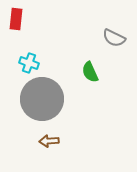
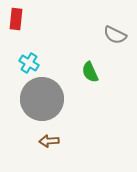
gray semicircle: moved 1 px right, 3 px up
cyan cross: rotated 12 degrees clockwise
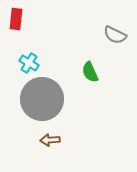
brown arrow: moved 1 px right, 1 px up
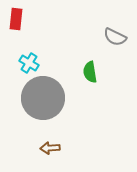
gray semicircle: moved 2 px down
green semicircle: rotated 15 degrees clockwise
gray circle: moved 1 px right, 1 px up
brown arrow: moved 8 px down
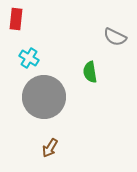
cyan cross: moved 5 px up
gray circle: moved 1 px right, 1 px up
brown arrow: rotated 54 degrees counterclockwise
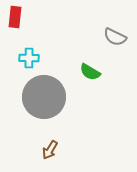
red rectangle: moved 1 px left, 2 px up
cyan cross: rotated 30 degrees counterclockwise
green semicircle: rotated 50 degrees counterclockwise
brown arrow: moved 2 px down
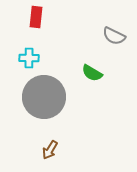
red rectangle: moved 21 px right
gray semicircle: moved 1 px left, 1 px up
green semicircle: moved 2 px right, 1 px down
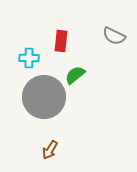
red rectangle: moved 25 px right, 24 px down
green semicircle: moved 17 px left, 2 px down; rotated 110 degrees clockwise
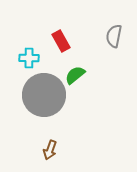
gray semicircle: rotated 75 degrees clockwise
red rectangle: rotated 35 degrees counterclockwise
gray circle: moved 2 px up
brown arrow: rotated 12 degrees counterclockwise
